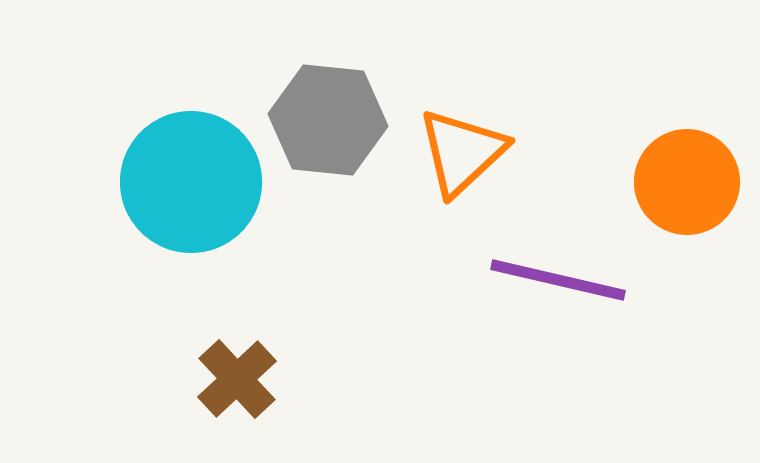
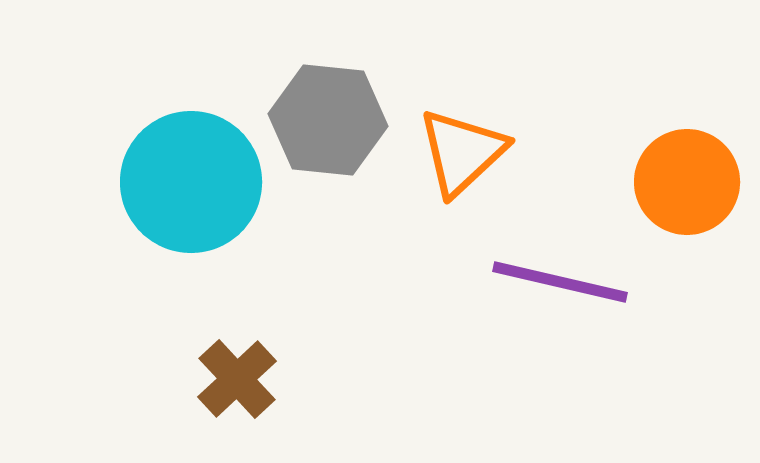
purple line: moved 2 px right, 2 px down
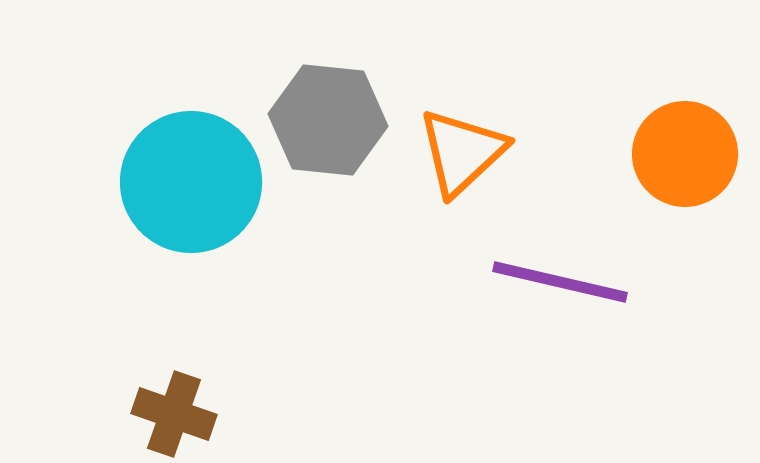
orange circle: moved 2 px left, 28 px up
brown cross: moved 63 px left, 35 px down; rotated 28 degrees counterclockwise
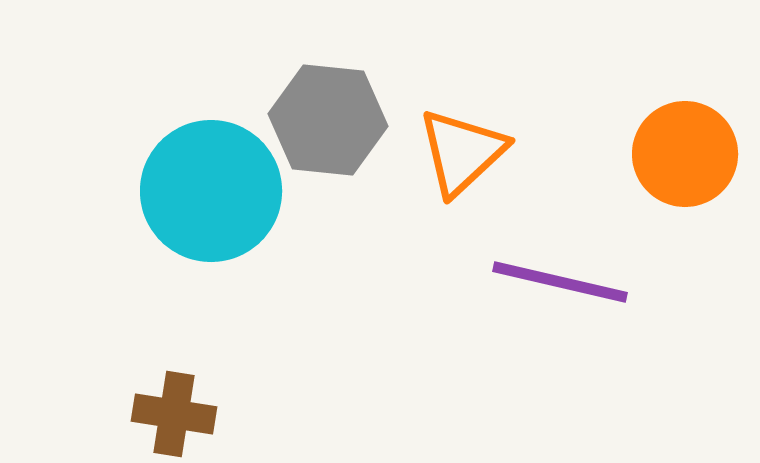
cyan circle: moved 20 px right, 9 px down
brown cross: rotated 10 degrees counterclockwise
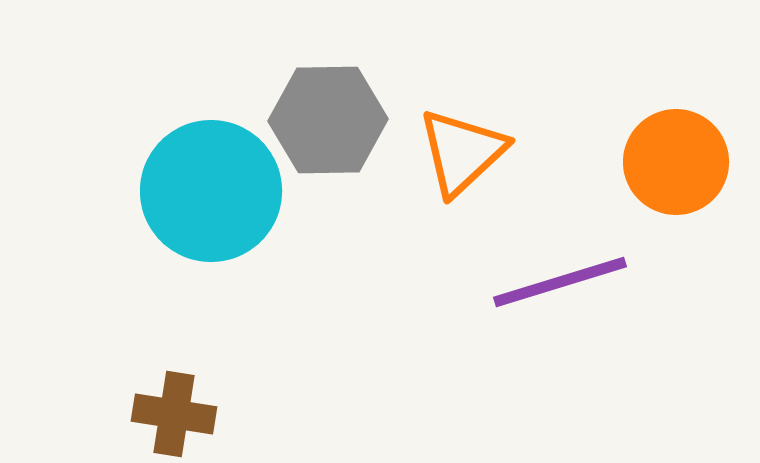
gray hexagon: rotated 7 degrees counterclockwise
orange circle: moved 9 px left, 8 px down
purple line: rotated 30 degrees counterclockwise
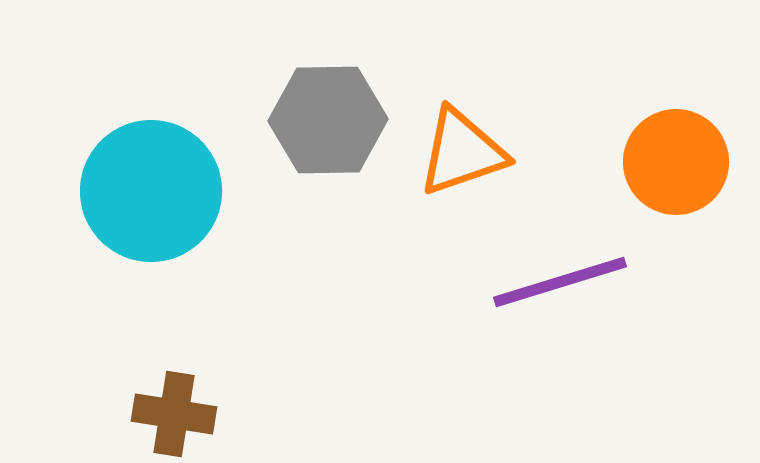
orange triangle: rotated 24 degrees clockwise
cyan circle: moved 60 px left
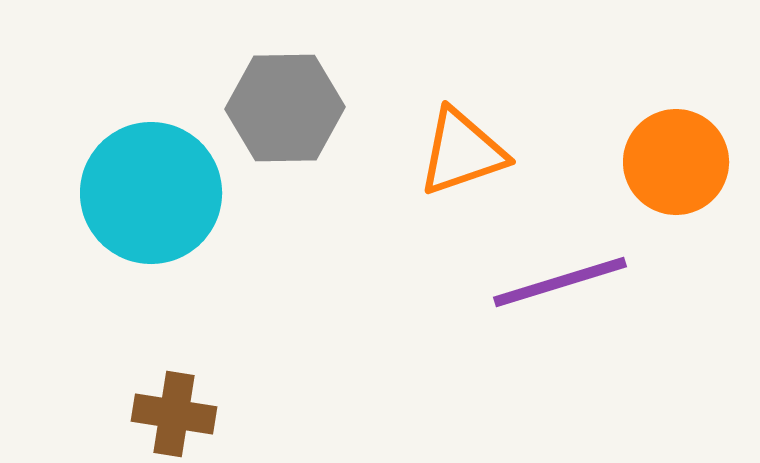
gray hexagon: moved 43 px left, 12 px up
cyan circle: moved 2 px down
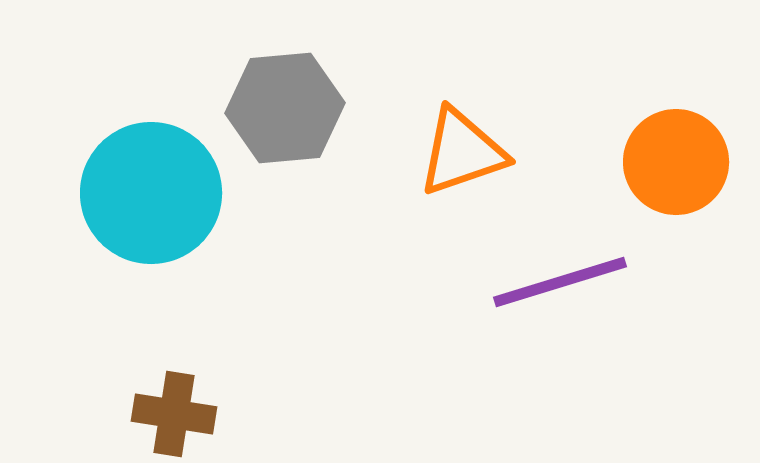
gray hexagon: rotated 4 degrees counterclockwise
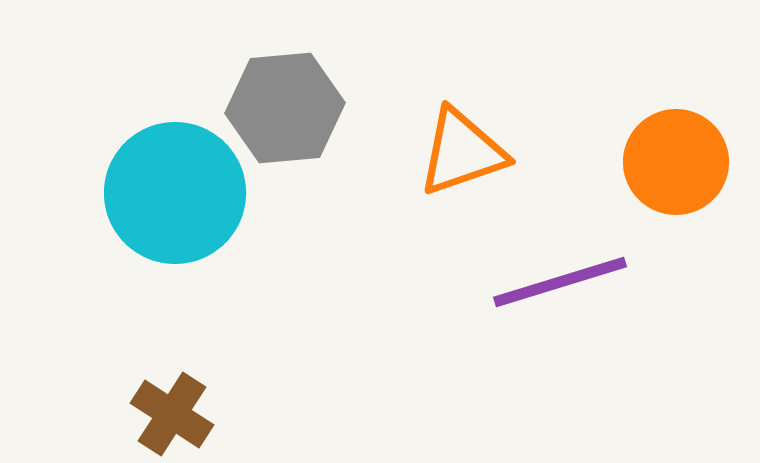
cyan circle: moved 24 px right
brown cross: moved 2 px left; rotated 24 degrees clockwise
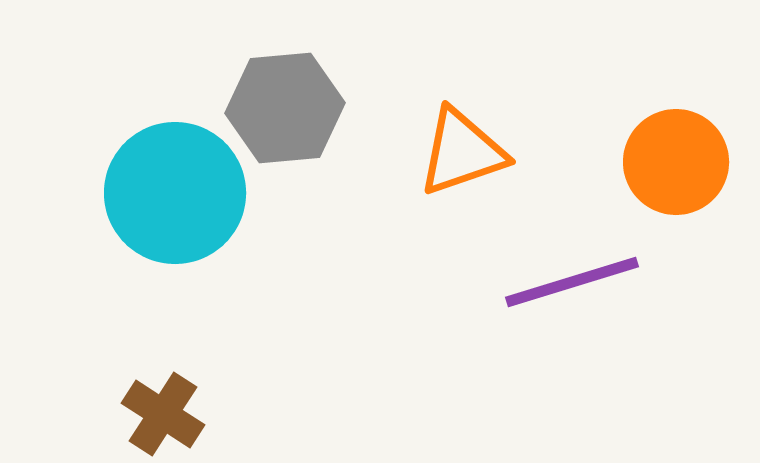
purple line: moved 12 px right
brown cross: moved 9 px left
